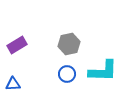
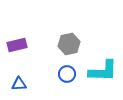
purple rectangle: rotated 18 degrees clockwise
blue triangle: moved 6 px right
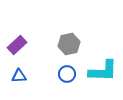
purple rectangle: rotated 30 degrees counterclockwise
blue triangle: moved 8 px up
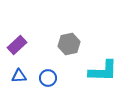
blue circle: moved 19 px left, 4 px down
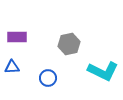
purple rectangle: moved 8 px up; rotated 42 degrees clockwise
cyan L-shape: rotated 24 degrees clockwise
blue triangle: moved 7 px left, 9 px up
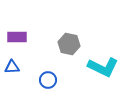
gray hexagon: rotated 25 degrees clockwise
cyan L-shape: moved 4 px up
blue circle: moved 2 px down
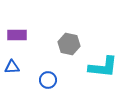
purple rectangle: moved 2 px up
cyan L-shape: rotated 20 degrees counterclockwise
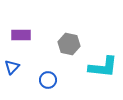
purple rectangle: moved 4 px right
blue triangle: rotated 42 degrees counterclockwise
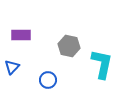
gray hexagon: moved 2 px down
cyan L-shape: moved 1 px left, 3 px up; rotated 84 degrees counterclockwise
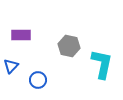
blue triangle: moved 1 px left, 1 px up
blue circle: moved 10 px left
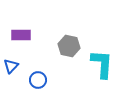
cyan L-shape: rotated 8 degrees counterclockwise
